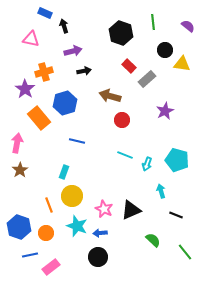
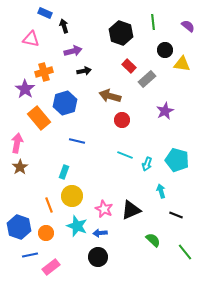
brown star at (20, 170): moved 3 px up
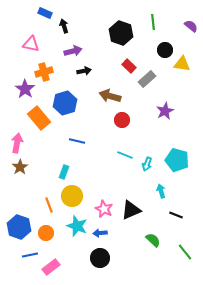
purple semicircle at (188, 26): moved 3 px right
pink triangle at (31, 39): moved 5 px down
black circle at (98, 257): moved 2 px right, 1 px down
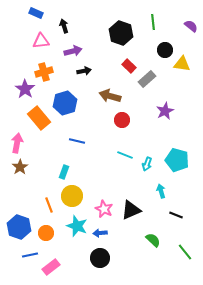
blue rectangle at (45, 13): moved 9 px left
pink triangle at (31, 44): moved 10 px right, 3 px up; rotated 18 degrees counterclockwise
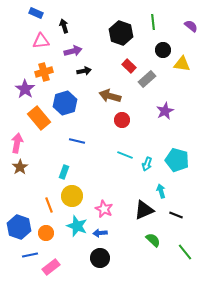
black circle at (165, 50): moved 2 px left
black triangle at (131, 210): moved 13 px right
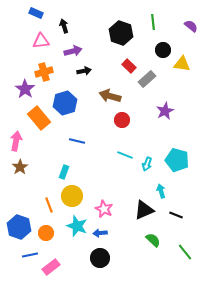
pink arrow at (17, 143): moved 1 px left, 2 px up
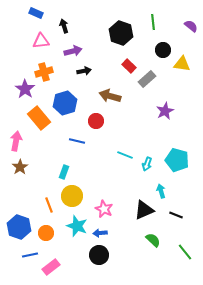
red circle at (122, 120): moved 26 px left, 1 px down
black circle at (100, 258): moved 1 px left, 3 px up
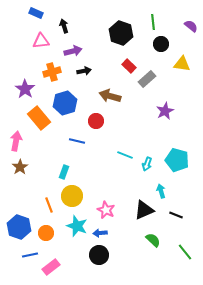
black circle at (163, 50): moved 2 px left, 6 px up
orange cross at (44, 72): moved 8 px right
pink star at (104, 209): moved 2 px right, 1 px down
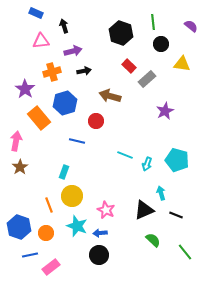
cyan arrow at (161, 191): moved 2 px down
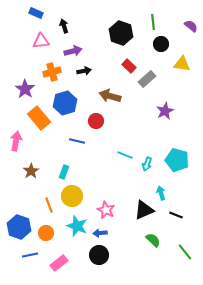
brown star at (20, 167): moved 11 px right, 4 px down
pink rectangle at (51, 267): moved 8 px right, 4 px up
